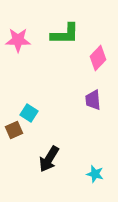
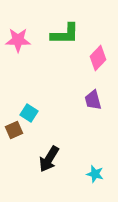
purple trapezoid: rotated 10 degrees counterclockwise
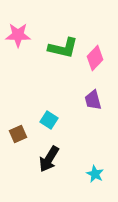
green L-shape: moved 2 px left, 14 px down; rotated 12 degrees clockwise
pink star: moved 5 px up
pink diamond: moved 3 px left
cyan square: moved 20 px right, 7 px down
brown square: moved 4 px right, 4 px down
cyan star: rotated 12 degrees clockwise
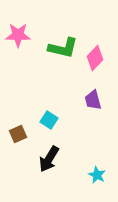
cyan star: moved 2 px right, 1 px down
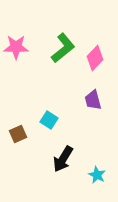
pink star: moved 2 px left, 12 px down
green L-shape: rotated 52 degrees counterclockwise
black arrow: moved 14 px right
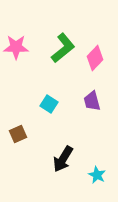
purple trapezoid: moved 1 px left, 1 px down
cyan square: moved 16 px up
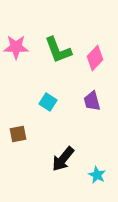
green L-shape: moved 5 px left, 2 px down; rotated 108 degrees clockwise
cyan square: moved 1 px left, 2 px up
brown square: rotated 12 degrees clockwise
black arrow: rotated 8 degrees clockwise
